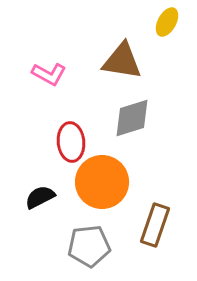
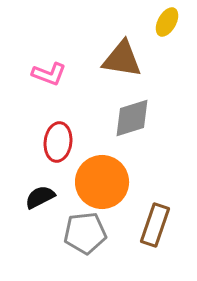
brown triangle: moved 2 px up
pink L-shape: rotated 8 degrees counterclockwise
red ellipse: moved 13 px left; rotated 12 degrees clockwise
gray pentagon: moved 4 px left, 13 px up
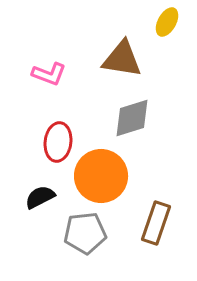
orange circle: moved 1 px left, 6 px up
brown rectangle: moved 1 px right, 2 px up
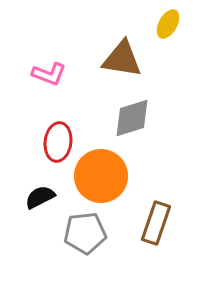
yellow ellipse: moved 1 px right, 2 px down
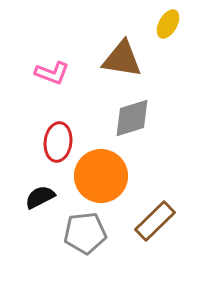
pink L-shape: moved 3 px right, 1 px up
brown rectangle: moved 1 px left, 2 px up; rotated 27 degrees clockwise
